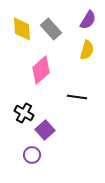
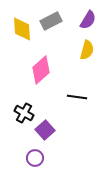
gray rectangle: moved 8 px up; rotated 75 degrees counterclockwise
purple circle: moved 3 px right, 3 px down
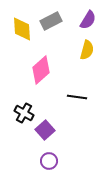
purple circle: moved 14 px right, 3 px down
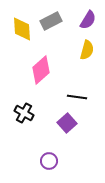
purple square: moved 22 px right, 7 px up
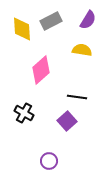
yellow semicircle: moved 5 px left; rotated 96 degrees counterclockwise
purple square: moved 2 px up
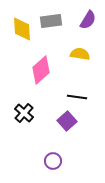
gray rectangle: rotated 20 degrees clockwise
yellow semicircle: moved 2 px left, 4 px down
black cross: rotated 12 degrees clockwise
purple circle: moved 4 px right
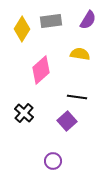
yellow diamond: rotated 35 degrees clockwise
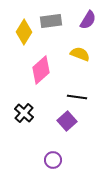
yellow diamond: moved 2 px right, 3 px down
yellow semicircle: rotated 12 degrees clockwise
purple circle: moved 1 px up
